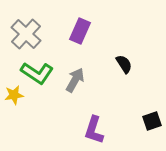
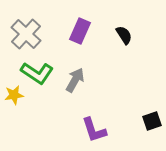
black semicircle: moved 29 px up
purple L-shape: rotated 36 degrees counterclockwise
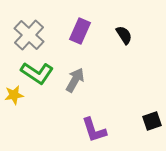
gray cross: moved 3 px right, 1 px down
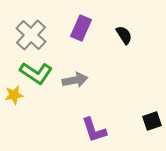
purple rectangle: moved 1 px right, 3 px up
gray cross: moved 2 px right
green L-shape: moved 1 px left
gray arrow: rotated 50 degrees clockwise
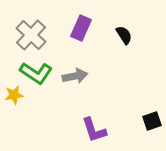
gray arrow: moved 4 px up
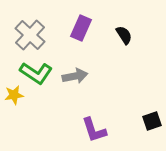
gray cross: moved 1 px left
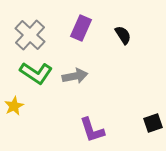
black semicircle: moved 1 px left
yellow star: moved 11 px down; rotated 18 degrees counterclockwise
black square: moved 1 px right, 2 px down
purple L-shape: moved 2 px left
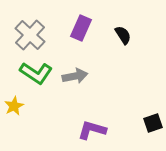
purple L-shape: rotated 124 degrees clockwise
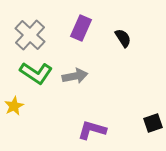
black semicircle: moved 3 px down
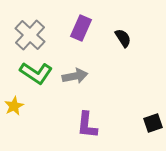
purple L-shape: moved 5 px left, 5 px up; rotated 100 degrees counterclockwise
